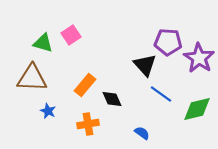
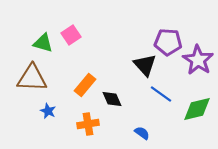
purple star: moved 1 px left, 2 px down
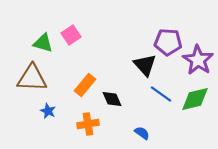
green diamond: moved 2 px left, 10 px up
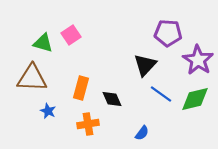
purple pentagon: moved 9 px up
black triangle: rotated 25 degrees clockwise
orange rectangle: moved 4 px left, 3 px down; rotated 25 degrees counterclockwise
blue semicircle: rotated 91 degrees clockwise
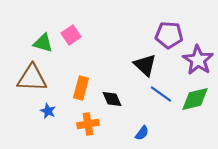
purple pentagon: moved 1 px right, 2 px down
black triangle: rotated 30 degrees counterclockwise
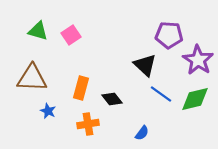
green triangle: moved 5 px left, 12 px up
black diamond: rotated 15 degrees counterclockwise
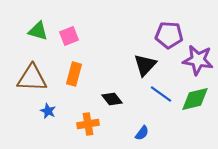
pink square: moved 2 px left, 1 px down; rotated 12 degrees clockwise
purple star: rotated 24 degrees counterclockwise
black triangle: rotated 30 degrees clockwise
orange rectangle: moved 7 px left, 14 px up
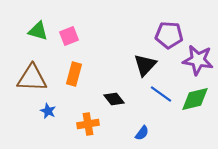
black diamond: moved 2 px right
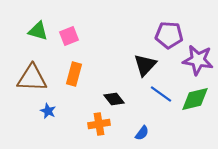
orange cross: moved 11 px right
